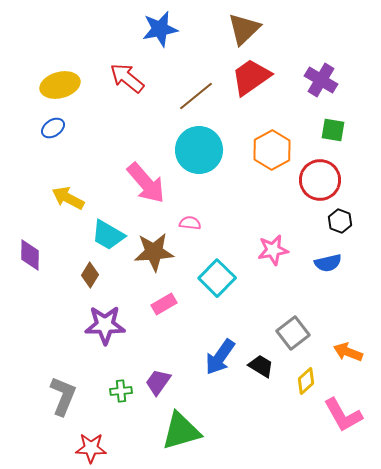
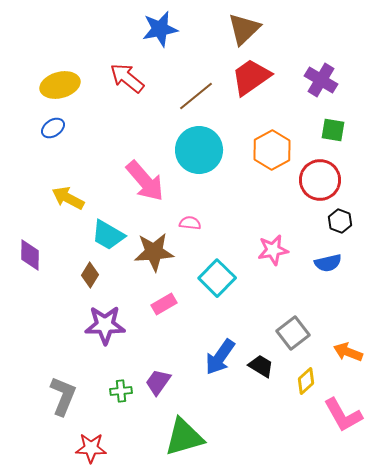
pink arrow: moved 1 px left, 2 px up
green triangle: moved 3 px right, 6 px down
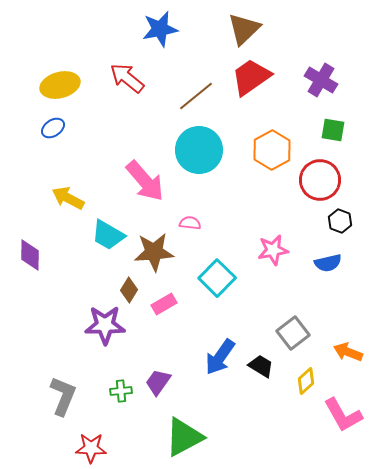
brown diamond: moved 39 px right, 15 px down
green triangle: rotated 12 degrees counterclockwise
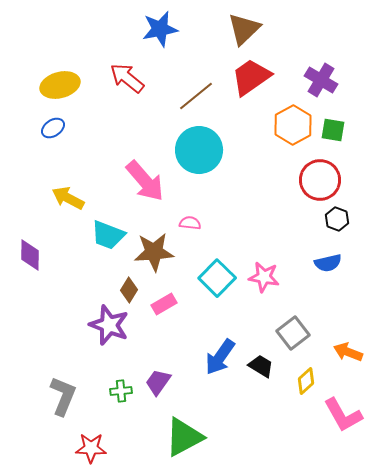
orange hexagon: moved 21 px right, 25 px up
black hexagon: moved 3 px left, 2 px up
cyan trapezoid: rotated 9 degrees counterclockwise
pink star: moved 9 px left, 27 px down; rotated 20 degrees clockwise
purple star: moved 4 px right; rotated 21 degrees clockwise
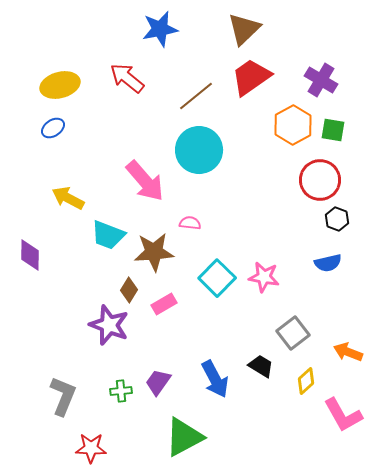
blue arrow: moved 5 px left, 22 px down; rotated 63 degrees counterclockwise
